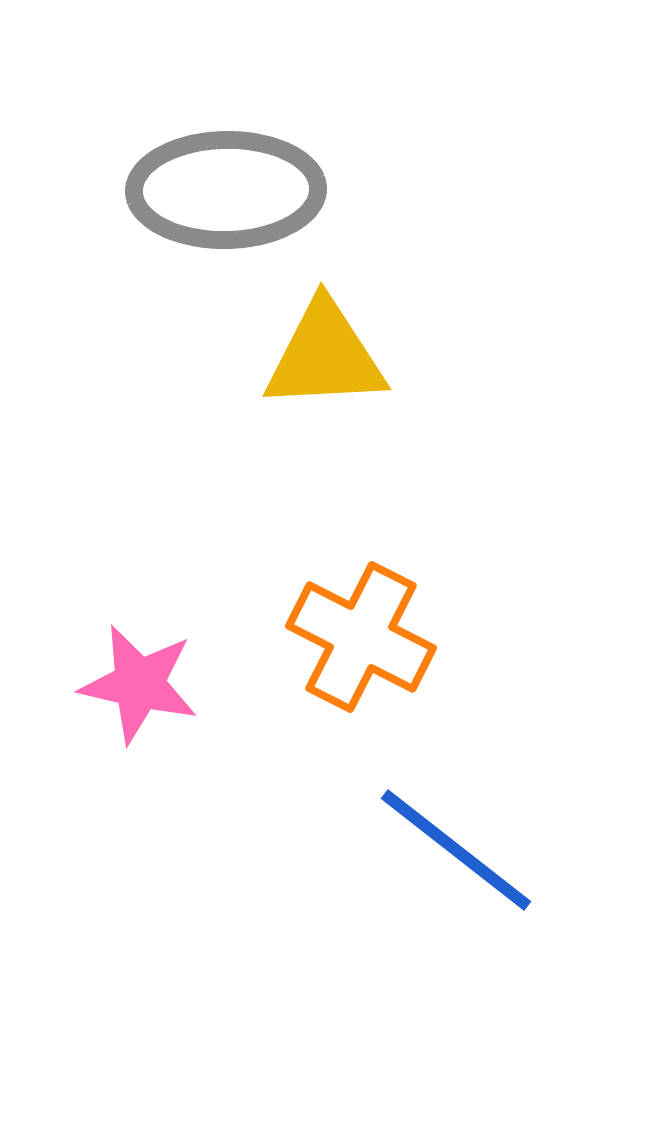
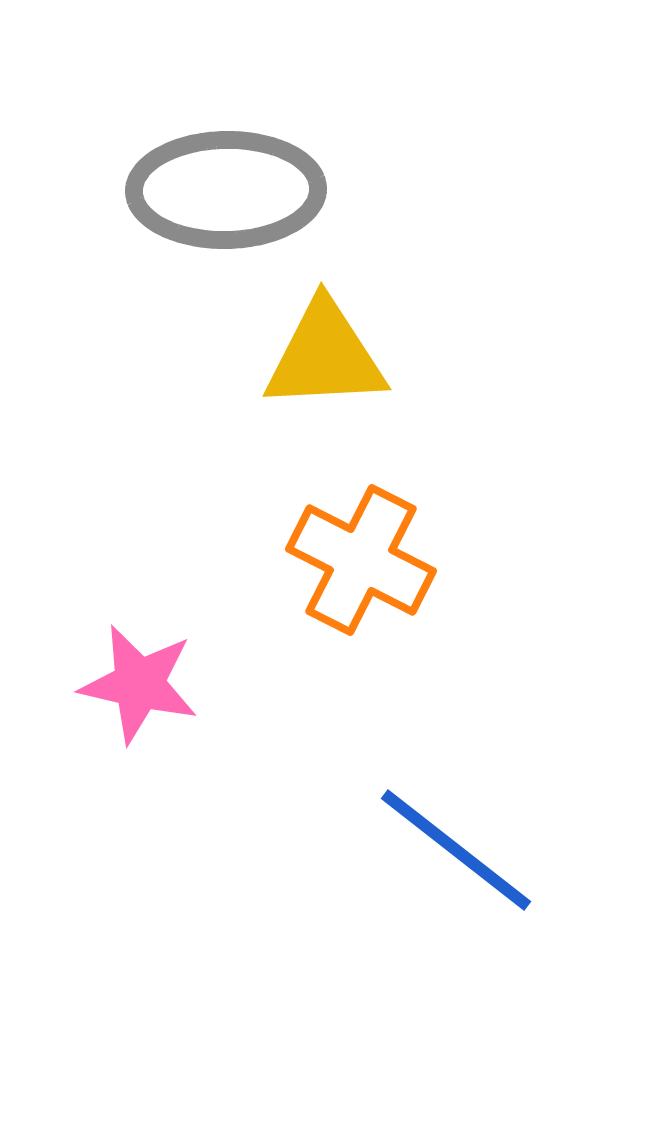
orange cross: moved 77 px up
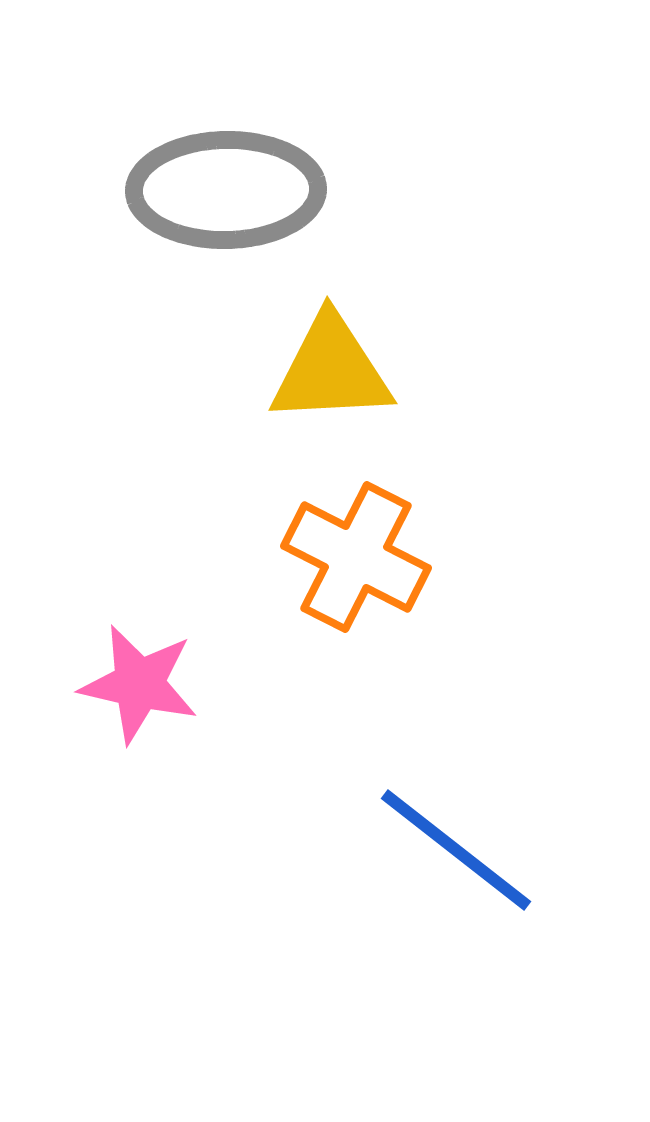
yellow triangle: moved 6 px right, 14 px down
orange cross: moved 5 px left, 3 px up
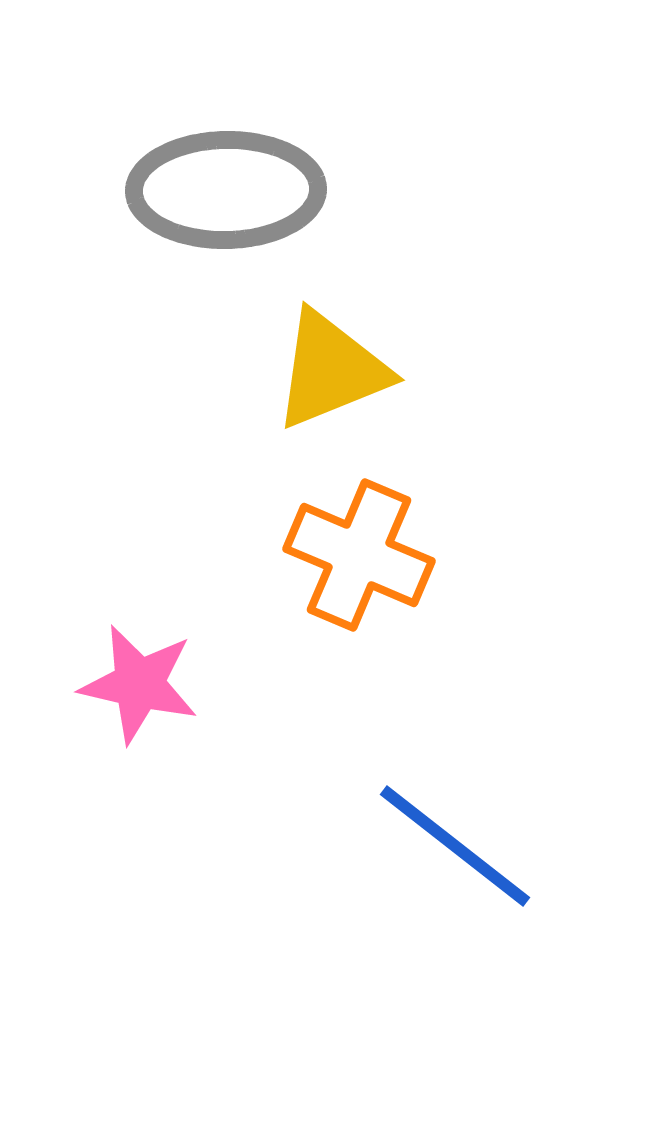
yellow triangle: rotated 19 degrees counterclockwise
orange cross: moved 3 px right, 2 px up; rotated 4 degrees counterclockwise
blue line: moved 1 px left, 4 px up
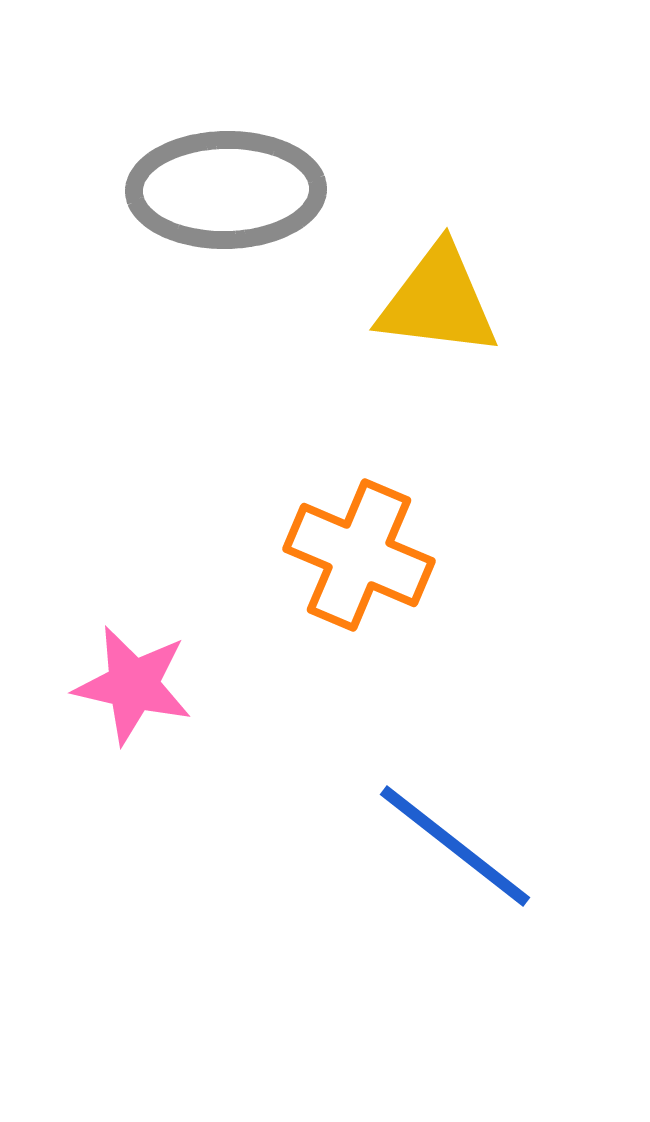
yellow triangle: moved 107 px right, 69 px up; rotated 29 degrees clockwise
pink star: moved 6 px left, 1 px down
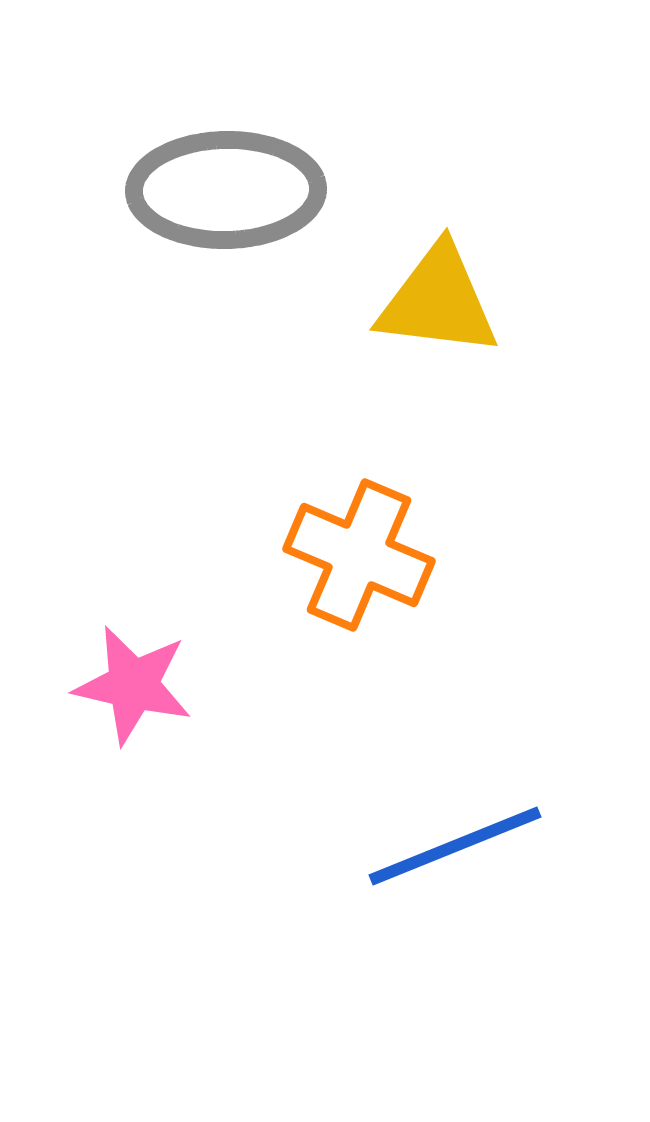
blue line: rotated 60 degrees counterclockwise
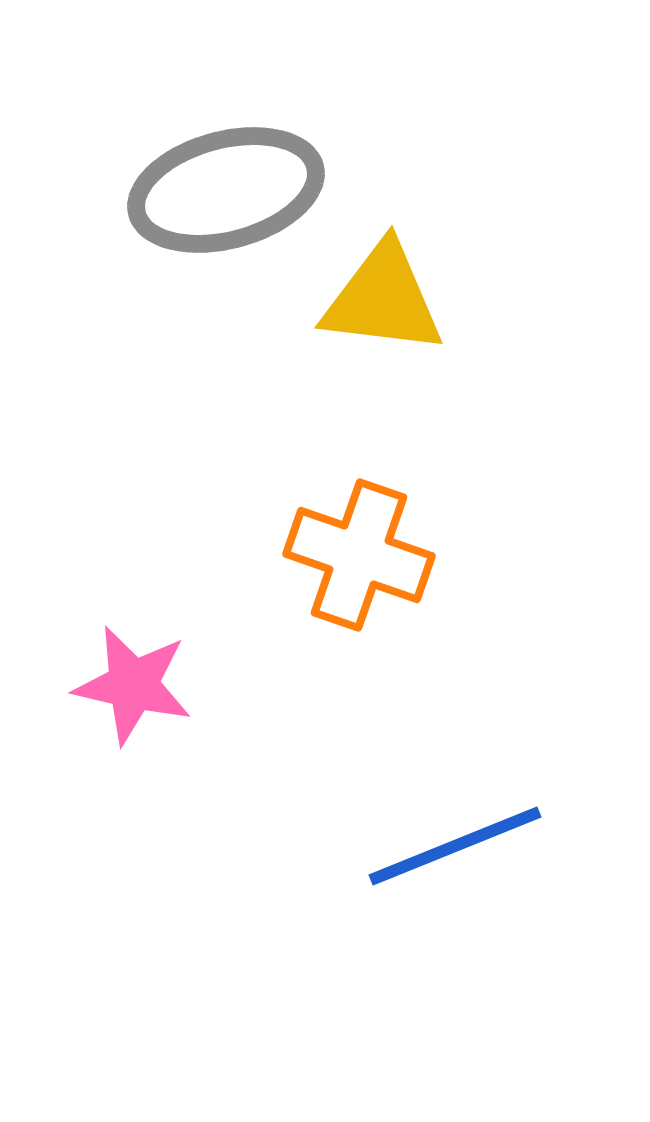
gray ellipse: rotated 14 degrees counterclockwise
yellow triangle: moved 55 px left, 2 px up
orange cross: rotated 4 degrees counterclockwise
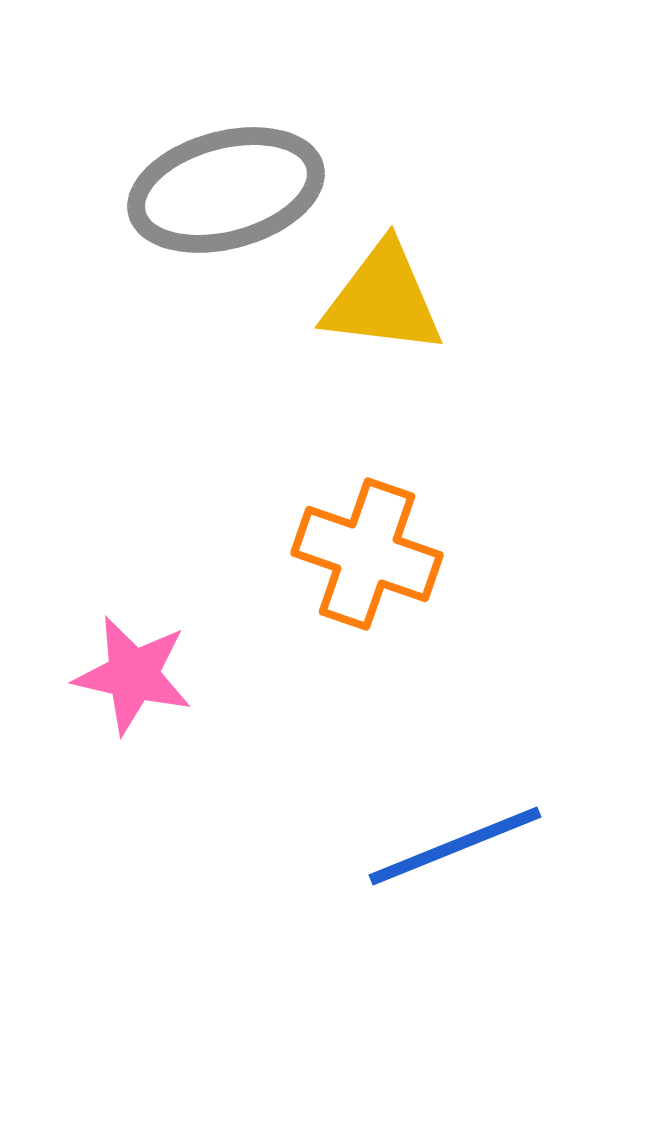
orange cross: moved 8 px right, 1 px up
pink star: moved 10 px up
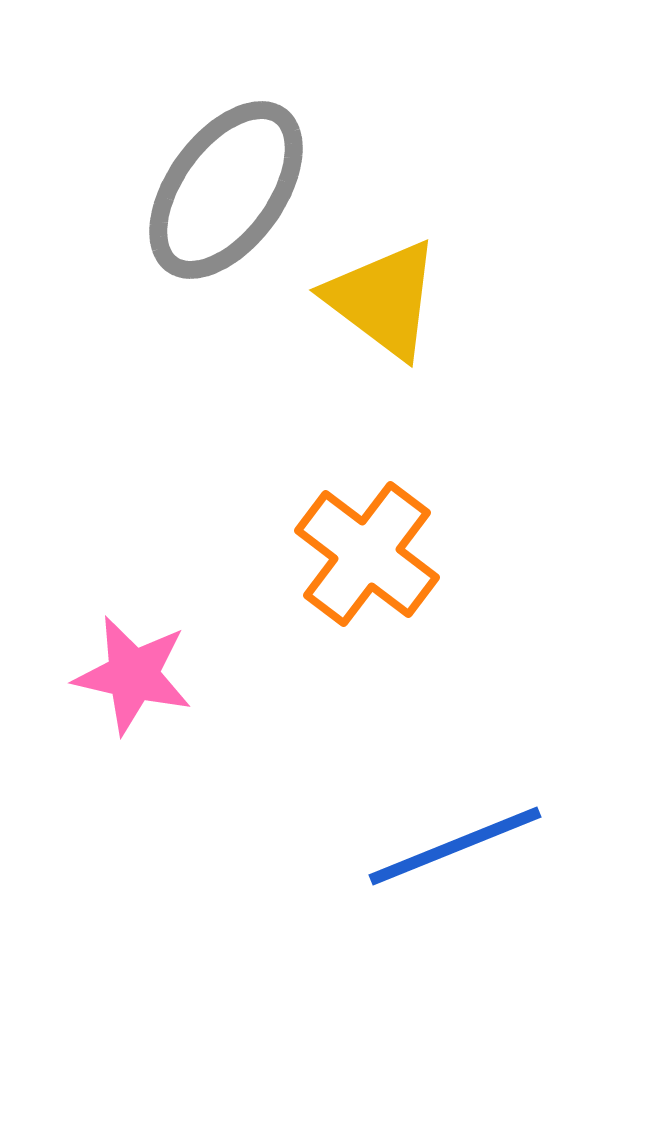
gray ellipse: rotated 39 degrees counterclockwise
yellow triangle: rotated 30 degrees clockwise
orange cross: rotated 18 degrees clockwise
